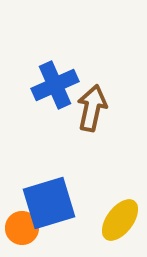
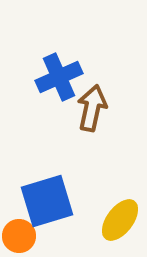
blue cross: moved 4 px right, 8 px up
blue square: moved 2 px left, 2 px up
orange circle: moved 3 px left, 8 px down
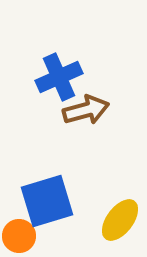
brown arrow: moved 6 px left, 2 px down; rotated 63 degrees clockwise
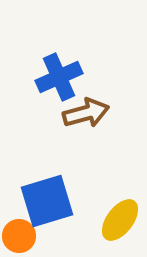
brown arrow: moved 3 px down
